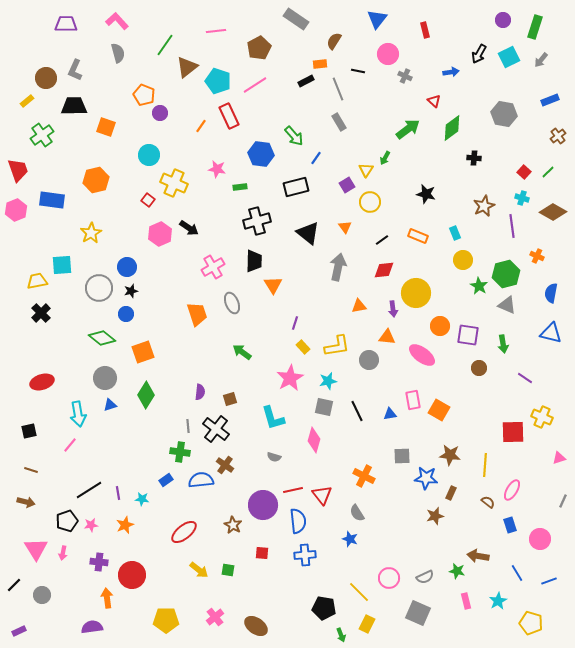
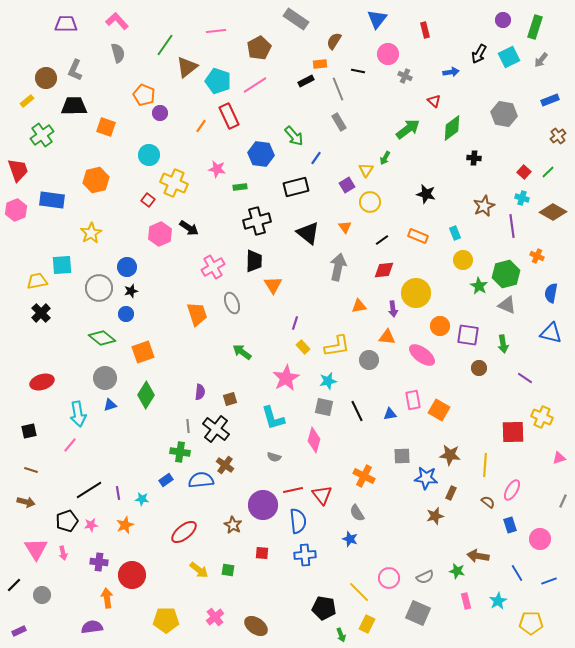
pink star at (290, 378): moved 4 px left
pink arrow at (63, 553): rotated 24 degrees counterclockwise
yellow pentagon at (531, 623): rotated 15 degrees counterclockwise
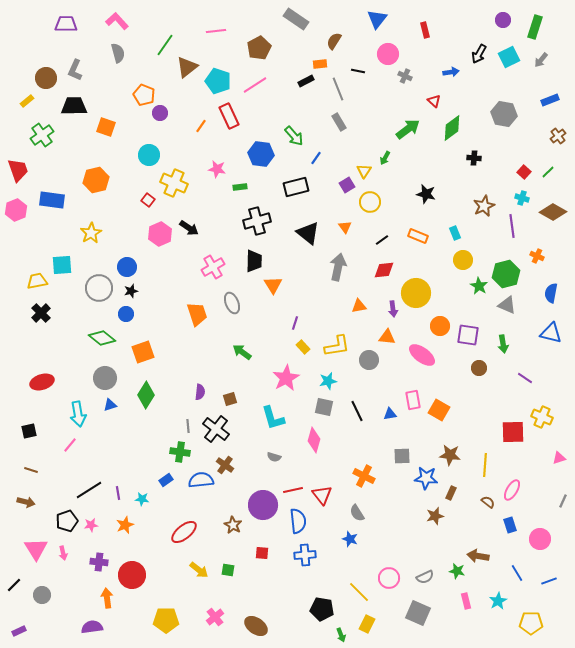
yellow triangle at (366, 170): moved 2 px left, 1 px down
black pentagon at (324, 608): moved 2 px left, 1 px down
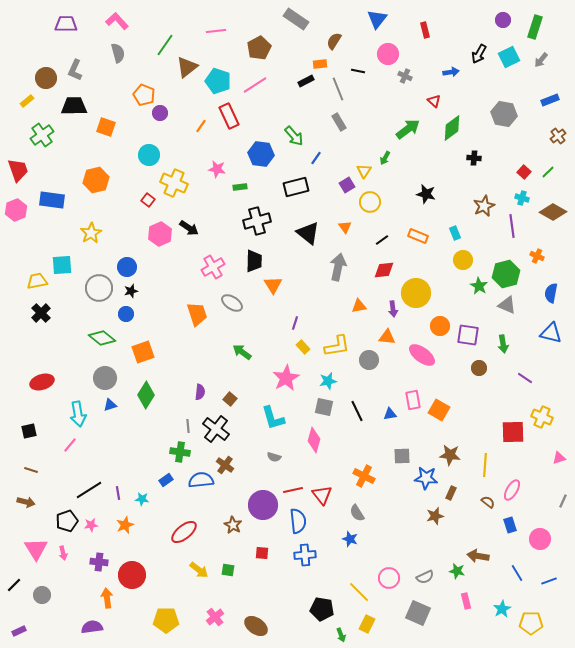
gray ellipse at (232, 303): rotated 35 degrees counterclockwise
brown square at (230, 399): rotated 32 degrees counterclockwise
cyan star at (498, 601): moved 4 px right, 8 px down
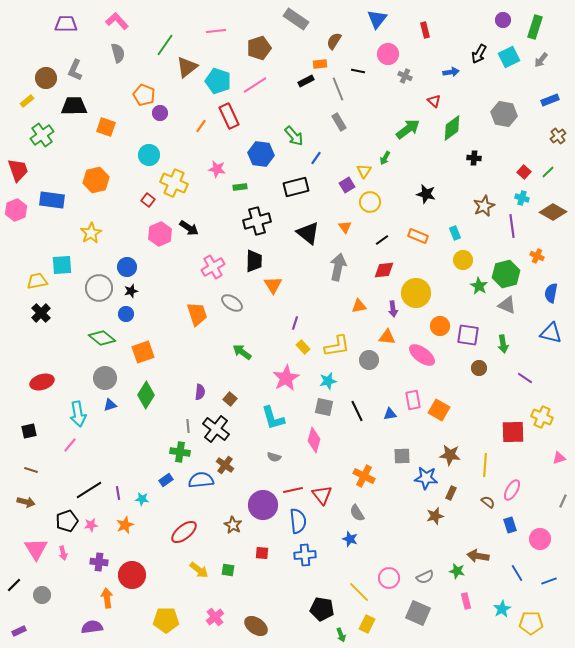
brown pentagon at (259, 48): rotated 10 degrees clockwise
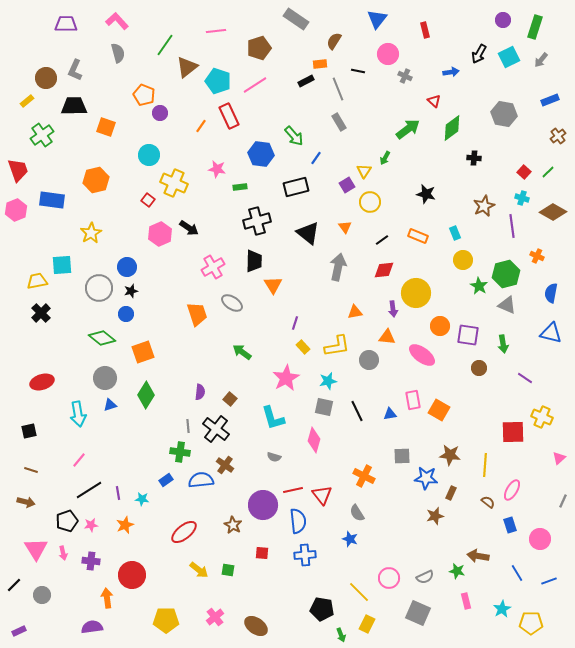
orange triangle at (359, 306): moved 4 px left, 6 px down
pink line at (70, 445): moved 9 px right, 15 px down
pink triangle at (559, 458): rotated 24 degrees counterclockwise
purple cross at (99, 562): moved 8 px left, 1 px up
